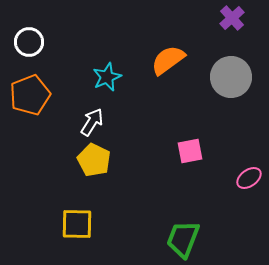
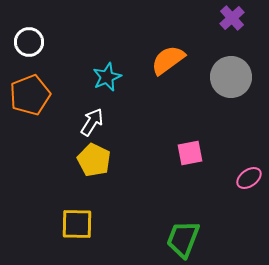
pink square: moved 2 px down
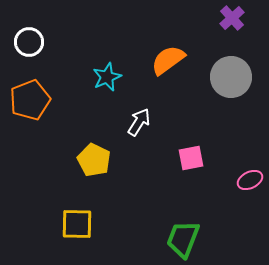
orange pentagon: moved 5 px down
white arrow: moved 47 px right
pink square: moved 1 px right, 5 px down
pink ellipse: moved 1 px right, 2 px down; rotated 10 degrees clockwise
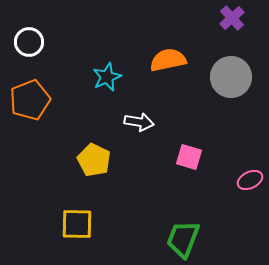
orange semicircle: rotated 24 degrees clockwise
white arrow: rotated 68 degrees clockwise
pink square: moved 2 px left, 1 px up; rotated 28 degrees clockwise
